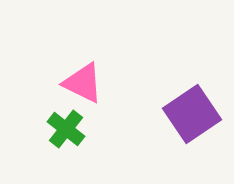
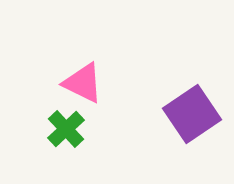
green cross: rotated 9 degrees clockwise
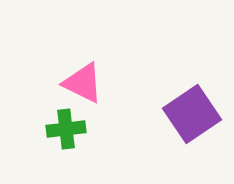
green cross: rotated 36 degrees clockwise
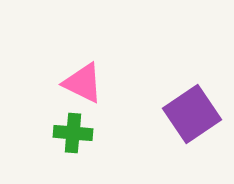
green cross: moved 7 px right, 4 px down; rotated 12 degrees clockwise
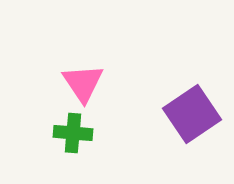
pink triangle: rotated 30 degrees clockwise
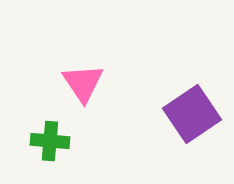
green cross: moved 23 px left, 8 px down
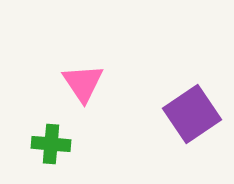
green cross: moved 1 px right, 3 px down
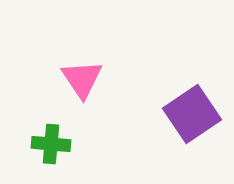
pink triangle: moved 1 px left, 4 px up
